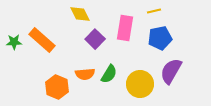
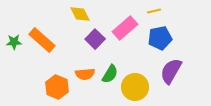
pink rectangle: rotated 40 degrees clockwise
green semicircle: moved 1 px right
yellow circle: moved 5 px left, 3 px down
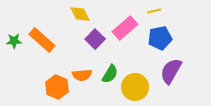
green star: moved 1 px up
orange semicircle: moved 3 px left, 1 px down
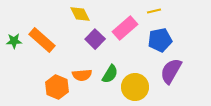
blue pentagon: moved 2 px down
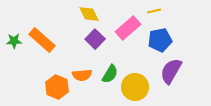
yellow diamond: moved 9 px right
pink rectangle: moved 3 px right
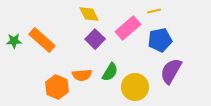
green semicircle: moved 2 px up
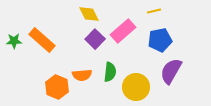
pink rectangle: moved 5 px left, 3 px down
green semicircle: rotated 24 degrees counterclockwise
yellow circle: moved 1 px right
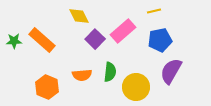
yellow diamond: moved 10 px left, 2 px down
orange hexagon: moved 10 px left
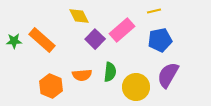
pink rectangle: moved 1 px left, 1 px up
purple semicircle: moved 3 px left, 4 px down
orange hexagon: moved 4 px right, 1 px up
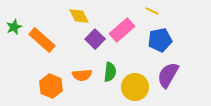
yellow line: moved 2 px left; rotated 40 degrees clockwise
green star: moved 14 px up; rotated 21 degrees counterclockwise
yellow circle: moved 1 px left
